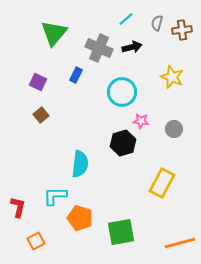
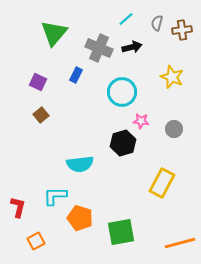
cyan semicircle: rotated 76 degrees clockwise
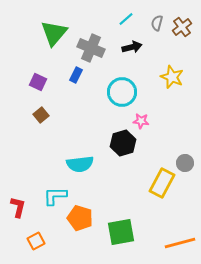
brown cross: moved 3 px up; rotated 30 degrees counterclockwise
gray cross: moved 8 px left
gray circle: moved 11 px right, 34 px down
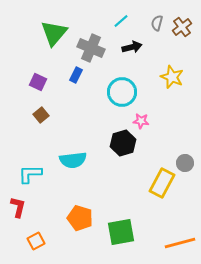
cyan line: moved 5 px left, 2 px down
cyan semicircle: moved 7 px left, 4 px up
cyan L-shape: moved 25 px left, 22 px up
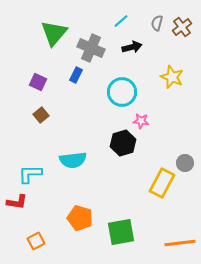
red L-shape: moved 1 px left, 5 px up; rotated 85 degrees clockwise
orange line: rotated 8 degrees clockwise
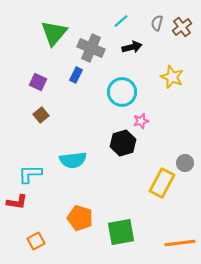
pink star: rotated 21 degrees counterclockwise
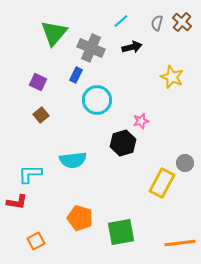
brown cross: moved 5 px up; rotated 12 degrees counterclockwise
cyan circle: moved 25 px left, 8 px down
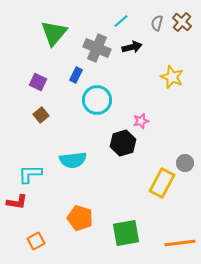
gray cross: moved 6 px right
green square: moved 5 px right, 1 px down
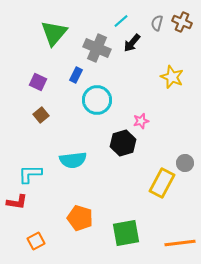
brown cross: rotated 18 degrees counterclockwise
black arrow: moved 4 px up; rotated 144 degrees clockwise
